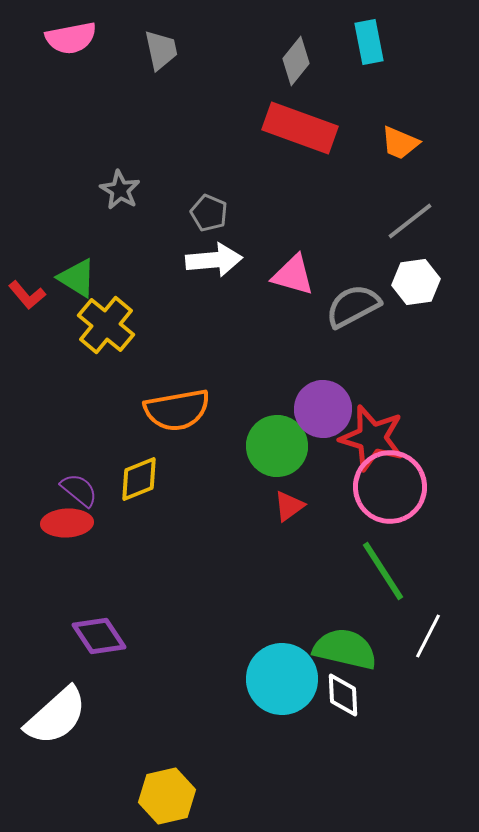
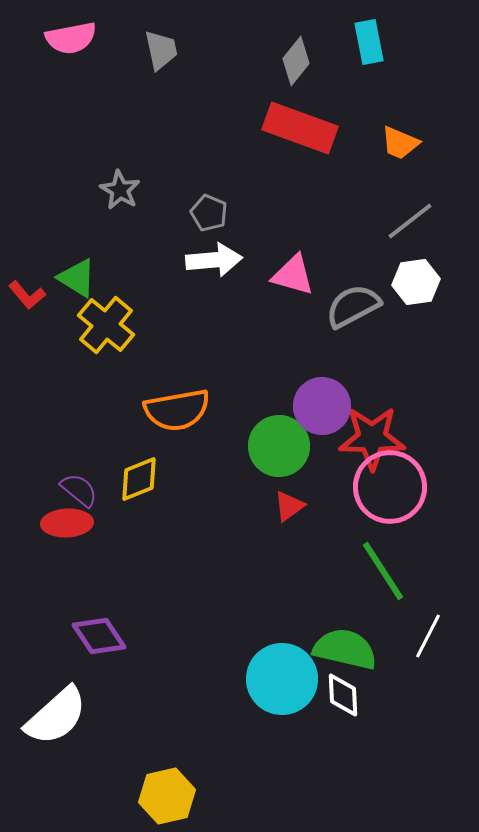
purple circle: moved 1 px left, 3 px up
red star: rotated 16 degrees counterclockwise
green circle: moved 2 px right
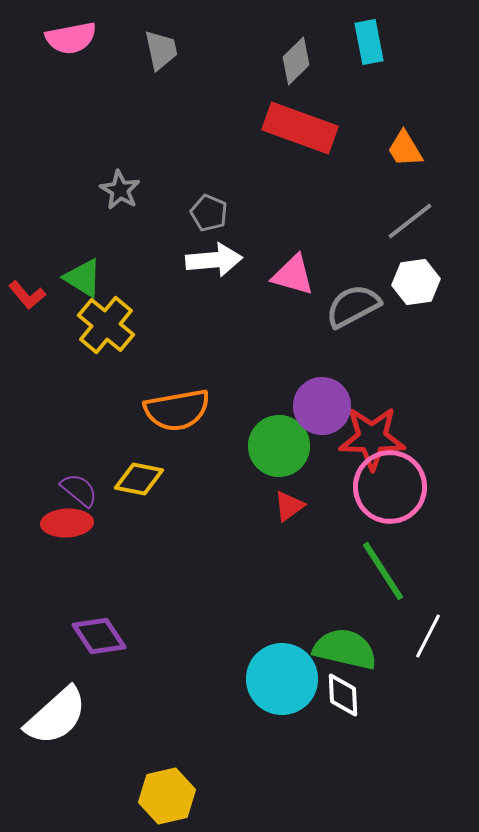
gray diamond: rotated 6 degrees clockwise
orange trapezoid: moved 5 px right, 6 px down; rotated 36 degrees clockwise
green triangle: moved 6 px right
yellow diamond: rotated 33 degrees clockwise
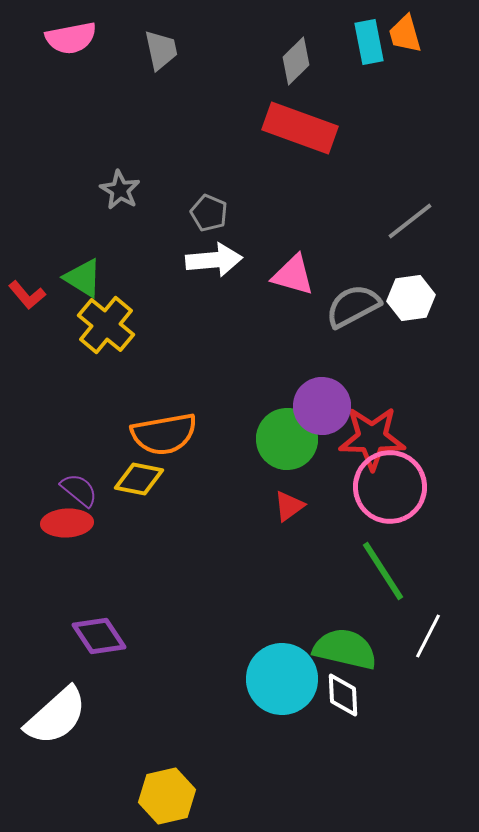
orange trapezoid: moved 115 px up; rotated 15 degrees clockwise
white hexagon: moved 5 px left, 16 px down
orange semicircle: moved 13 px left, 24 px down
green circle: moved 8 px right, 7 px up
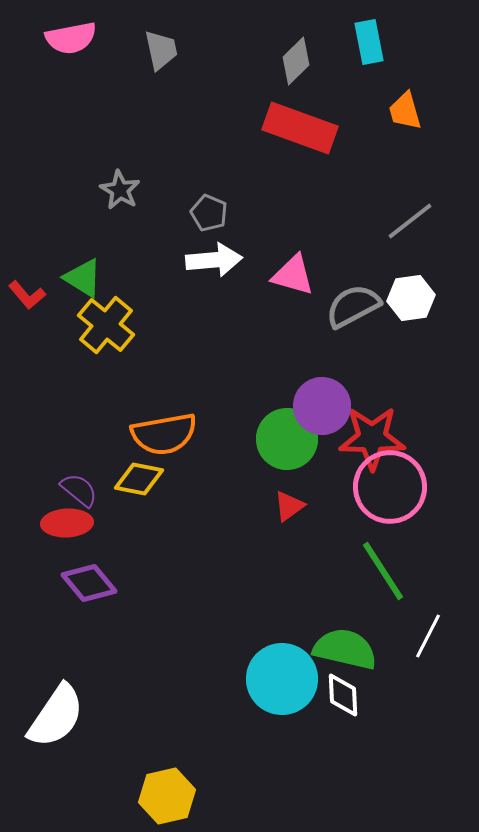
orange trapezoid: moved 77 px down
purple diamond: moved 10 px left, 53 px up; rotated 6 degrees counterclockwise
white semicircle: rotated 14 degrees counterclockwise
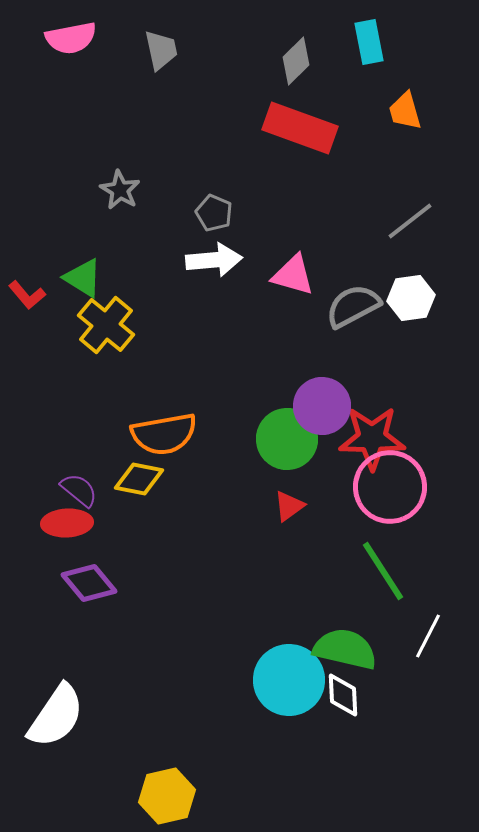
gray pentagon: moved 5 px right
cyan circle: moved 7 px right, 1 px down
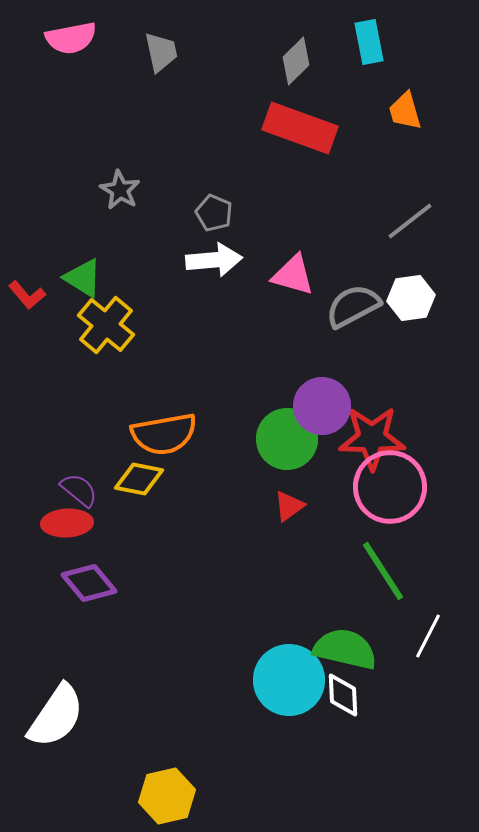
gray trapezoid: moved 2 px down
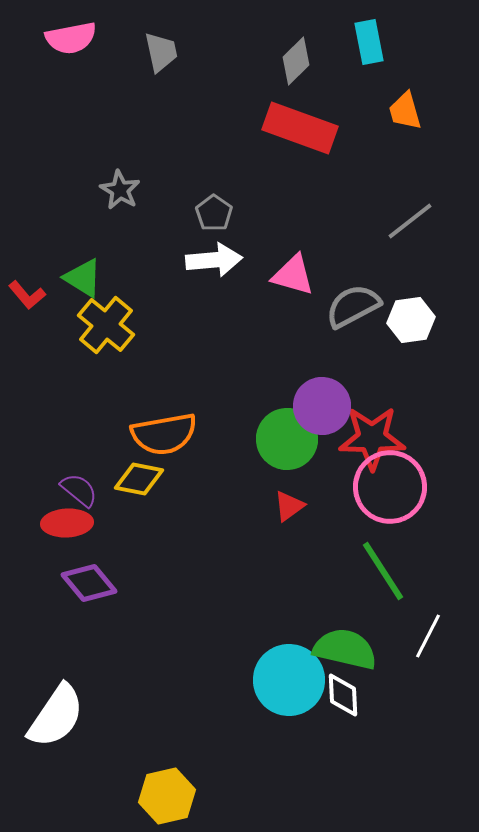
gray pentagon: rotated 12 degrees clockwise
white hexagon: moved 22 px down
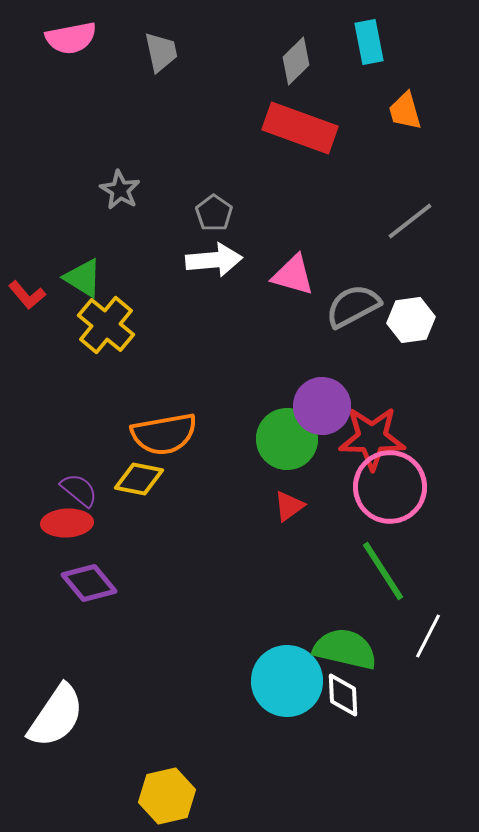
cyan circle: moved 2 px left, 1 px down
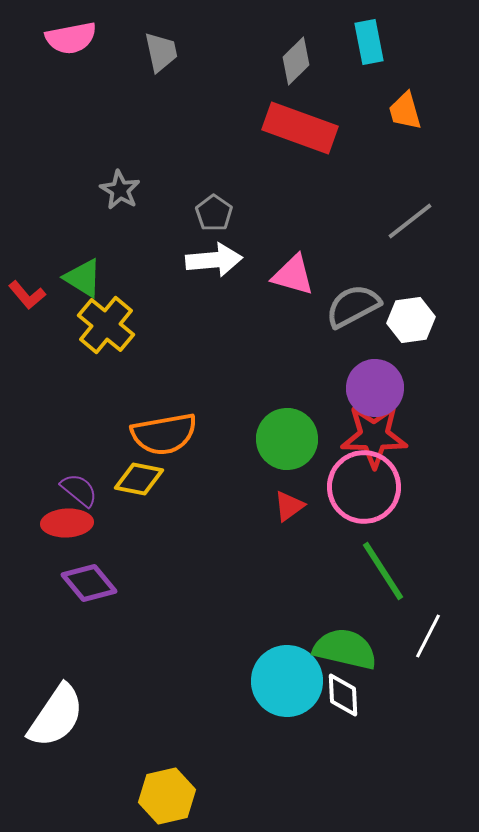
purple circle: moved 53 px right, 18 px up
red star: moved 2 px right, 2 px up
pink circle: moved 26 px left
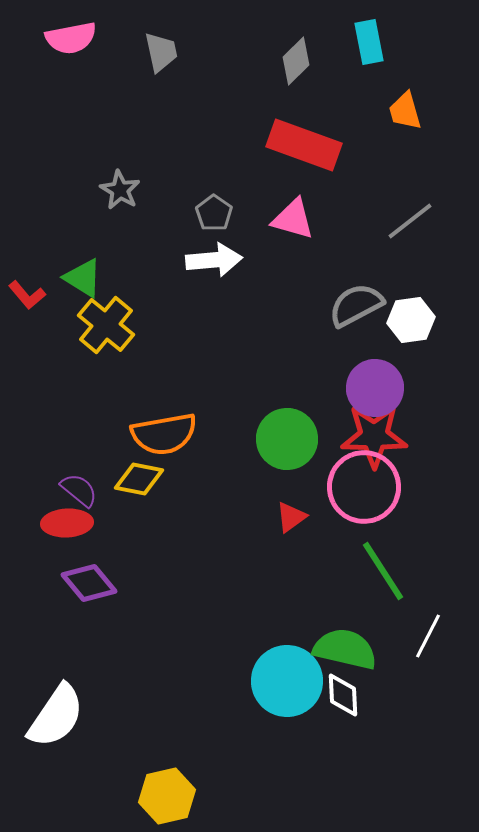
red rectangle: moved 4 px right, 17 px down
pink triangle: moved 56 px up
gray semicircle: moved 3 px right, 1 px up
red triangle: moved 2 px right, 11 px down
